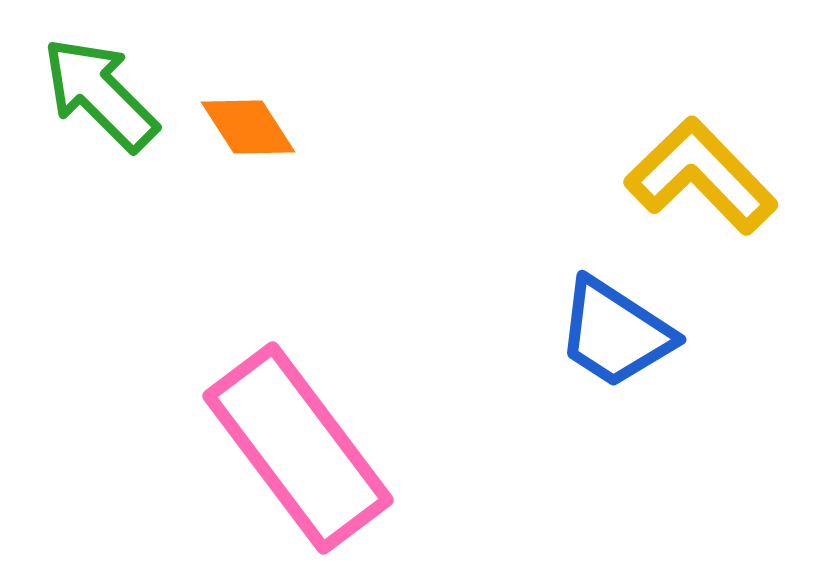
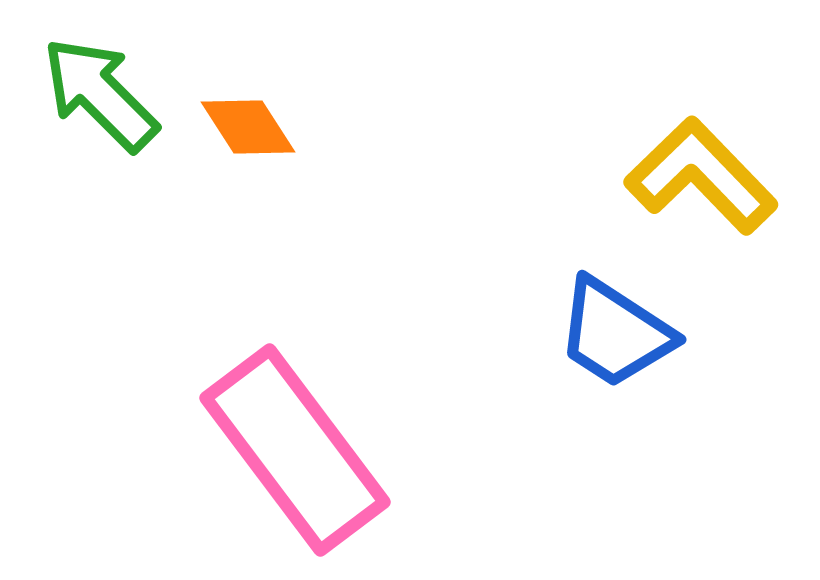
pink rectangle: moved 3 px left, 2 px down
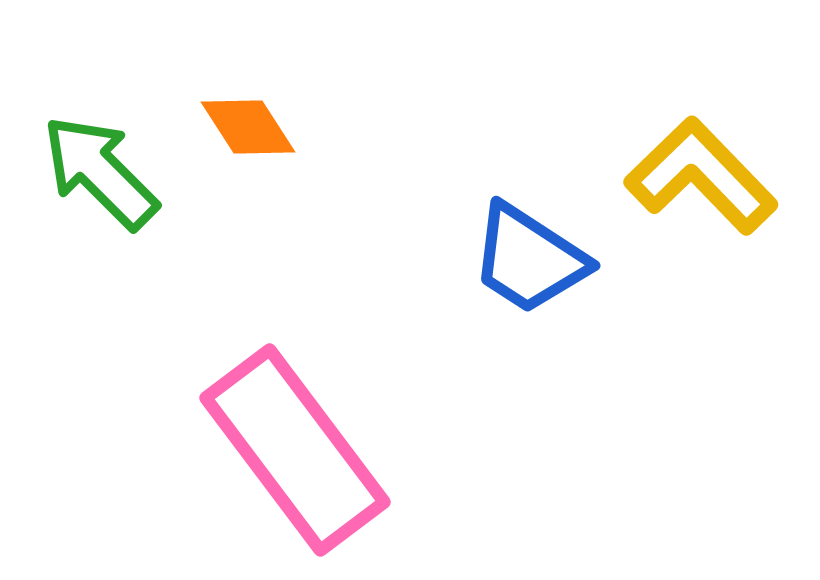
green arrow: moved 78 px down
blue trapezoid: moved 86 px left, 74 px up
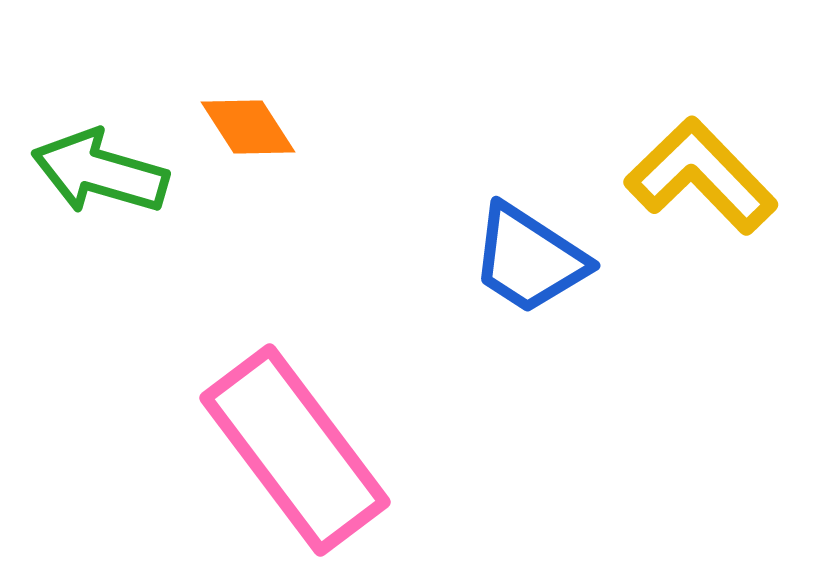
green arrow: rotated 29 degrees counterclockwise
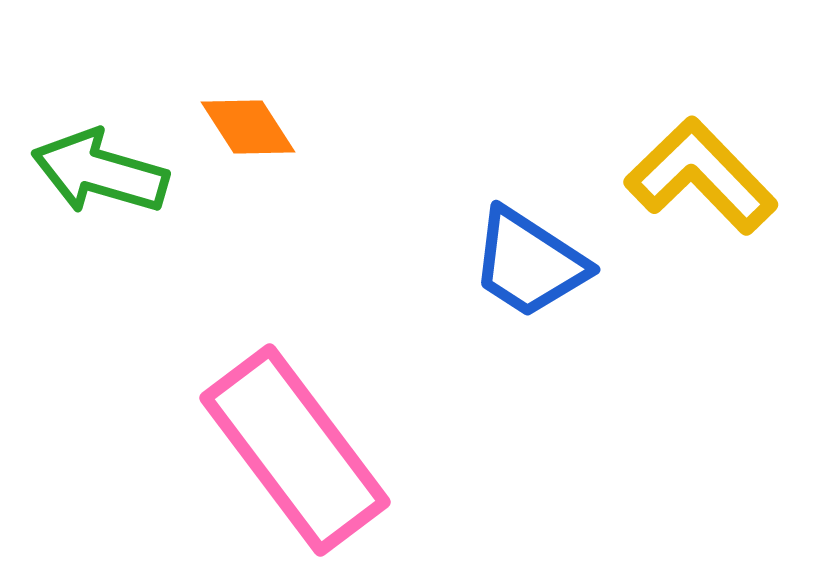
blue trapezoid: moved 4 px down
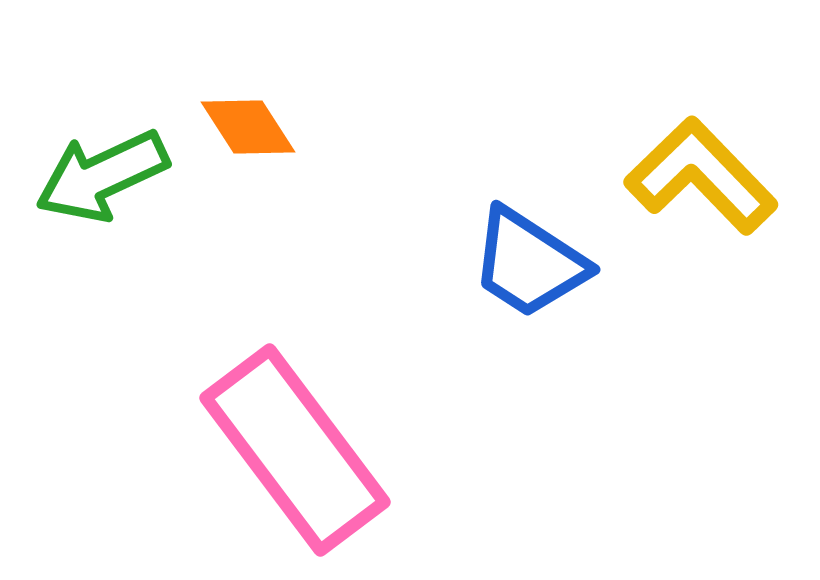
green arrow: moved 2 px right, 4 px down; rotated 41 degrees counterclockwise
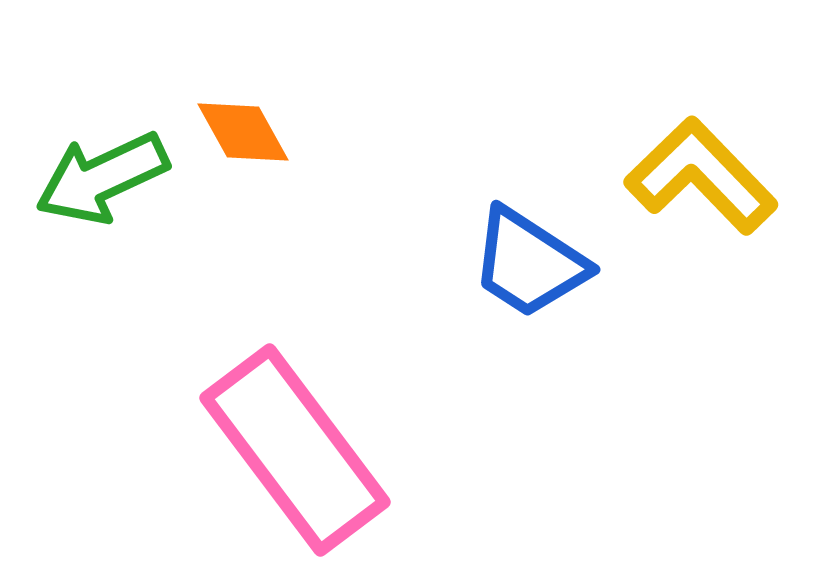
orange diamond: moved 5 px left, 5 px down; rotated 4 degrees clockwise
green arrow: moved 2 px down
